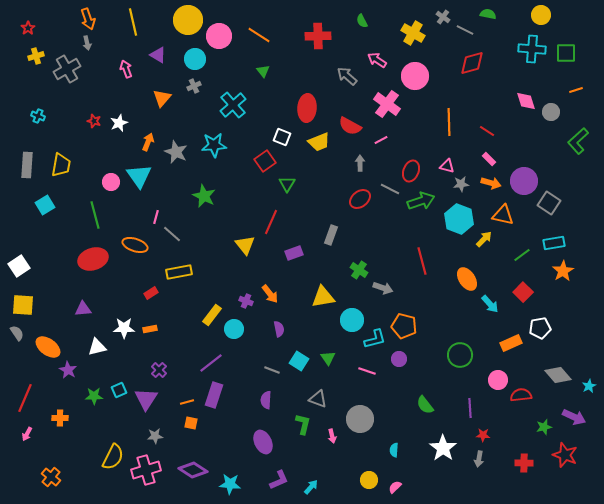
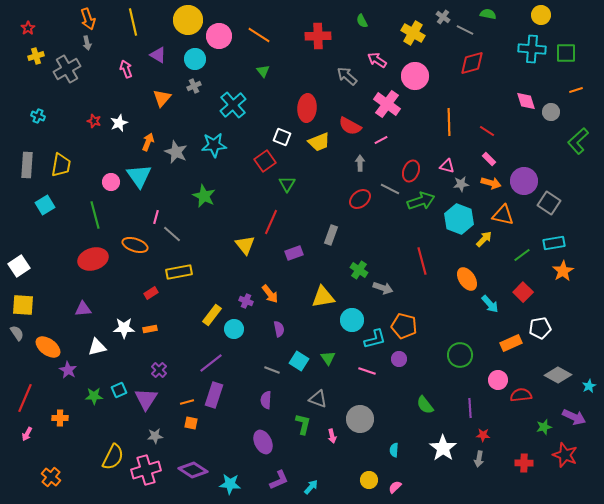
gray diamond at (558, 375): rotated 20 degrees counterclockwise
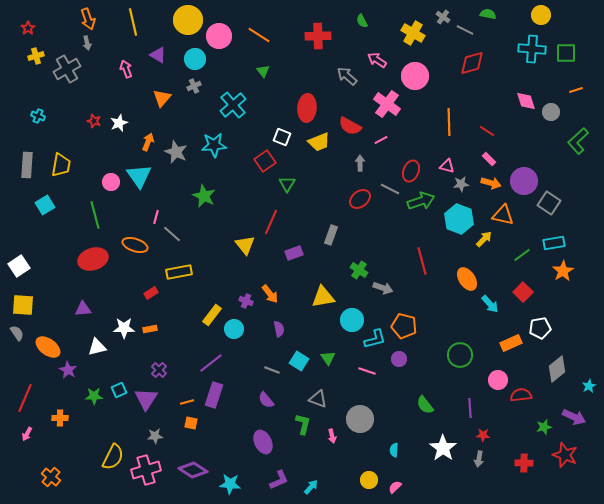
gray diamond at (558, 375): moved 1 px left, 6 px up; rotated 68 degrees counterclockwise
purple semicircle at (266, 400): rotated 42 degrees counterclockwise
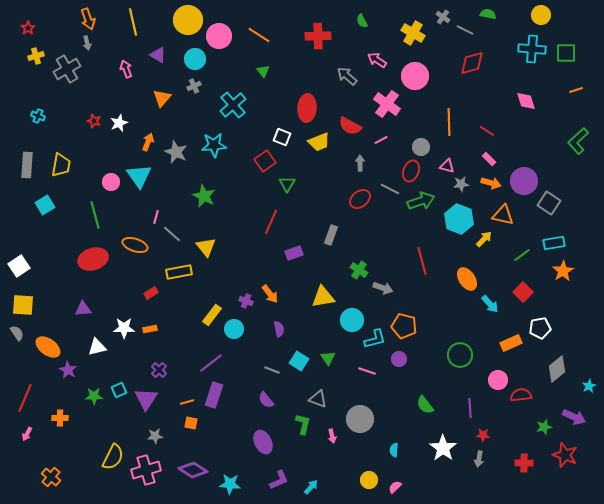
gray circle at (551, 112): moved 130 px left, 35 px down
yellow triangle at (245, 245): moved 39 px left, 2 px down
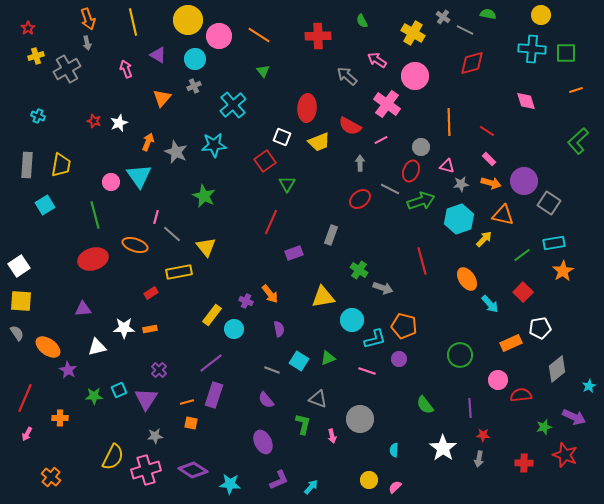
cyan hexagon at (459, 219): rotated 20 degrees clockwise
yellow square at (23, 305): moved 2 px left, 4 px up
green triangle at (328, 358): rotated 42 degrees clockwise
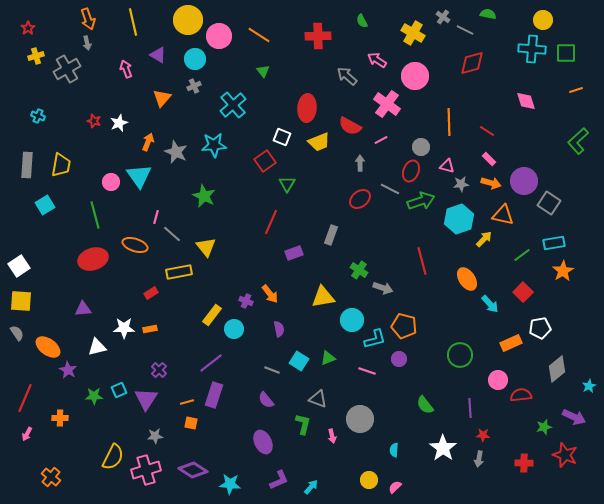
yellow circle at (541, 15): moved 2 px right, 5 px down
